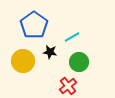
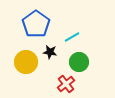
blue pentagon: moved 2 px right, 1 px up
yellow circle: moved 3 px right, 1 px down
red cross: moved 2 px left, 2 px up
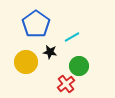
green circle: moved 4 px down
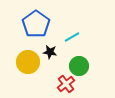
yellow circle: moved 2 px right
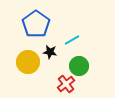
cyan line: moved 3 px down
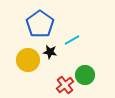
blue pentagon: moved 4 px right
yellow circle: moved 2 px up
green circle: moved 6 px right, 9 px down
red cross: moved 1 px left, 1 px down
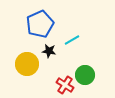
blue pentagon: rotated 12 degrees clockwise
black star: moved 1 px left, 1 px up
yellow circle: moved 1 px left, 4 px down
red cross: rotated 18 degrees counterclockwise
